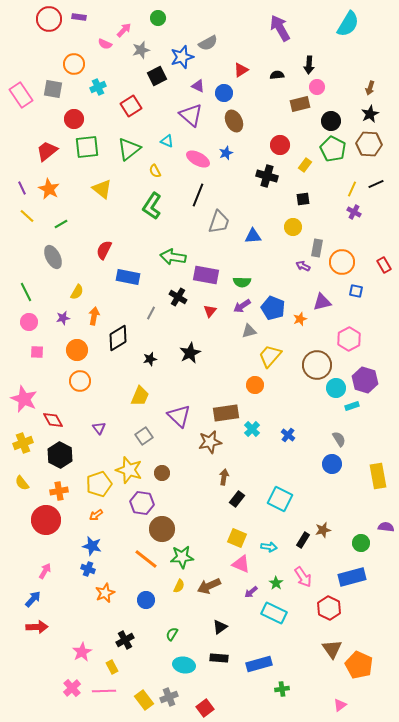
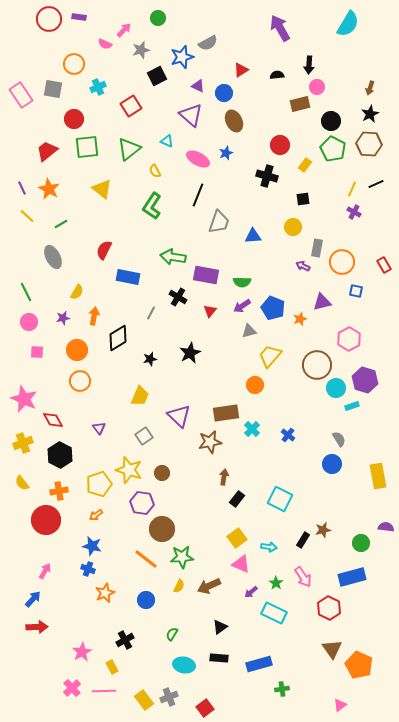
yellow square at (237, 538): rotated 30 degrees clockwise
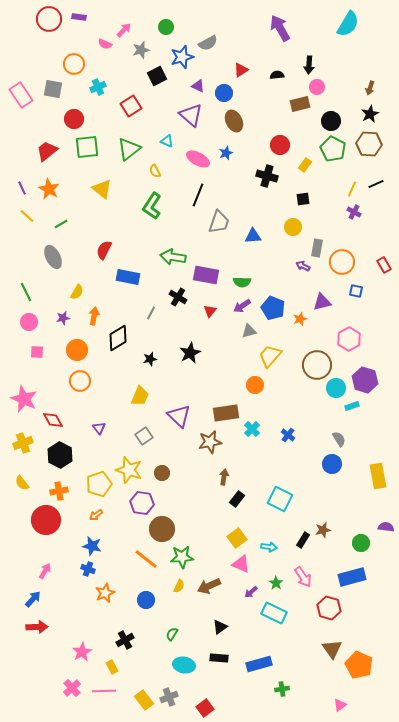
green circle at (158, 18): moved 8 px right, 9 px down
red hexagon at (329, 608): rotated 10 degrees counterclockwise
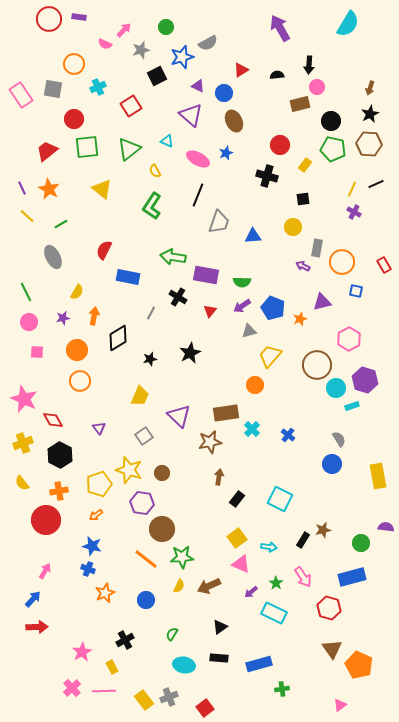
green pentagon at (333, 149): rotated 15 degrees counterclockwise
brown arrow at (224, 477): moved 5 px left
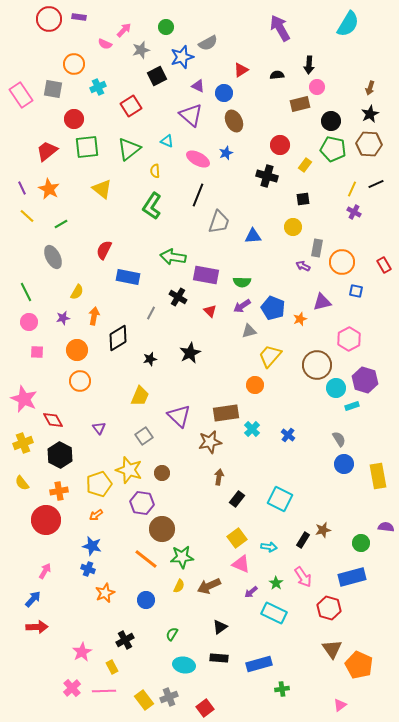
yellow semicircle at (155, 171): rotated 24 degrees clockwise
red triangle at (210, 311): rotated 24 degrees counterclockwise
blue circle at (332, 464): moved 12 px right
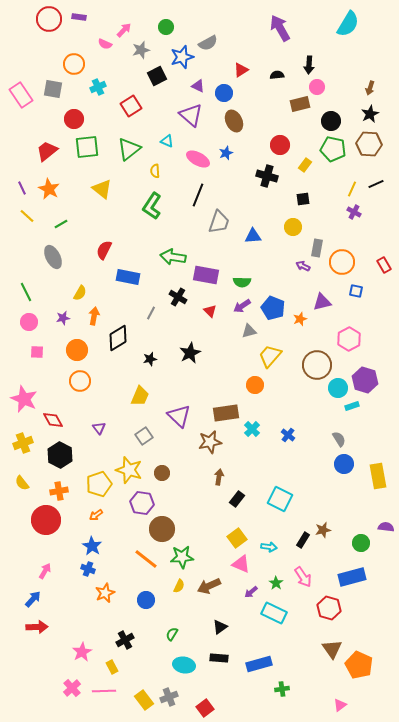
yellow semicircle at (77, 292): moved 3 px right, 1 px down
cyan circle at (336, 388): moved 2 px right
blue star at (92, 546): rotated 18 degrees clockwise
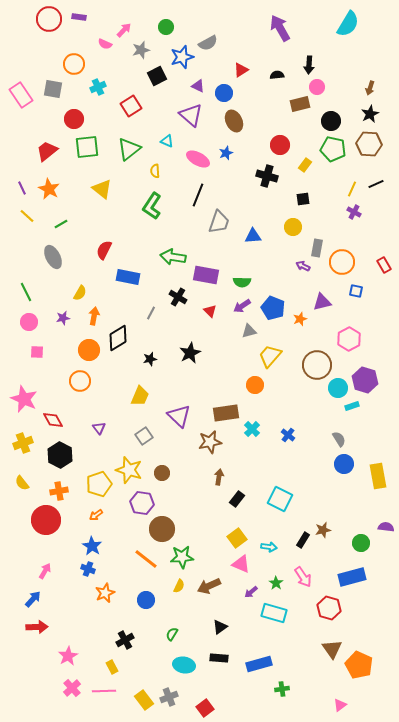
orange circle at (77, 350): moved 12 px right
cyan rectangle at (274, 613): rotated 10 degrees counterclockwise
pink star at (82, 652): moved 14 px left, 4 px down
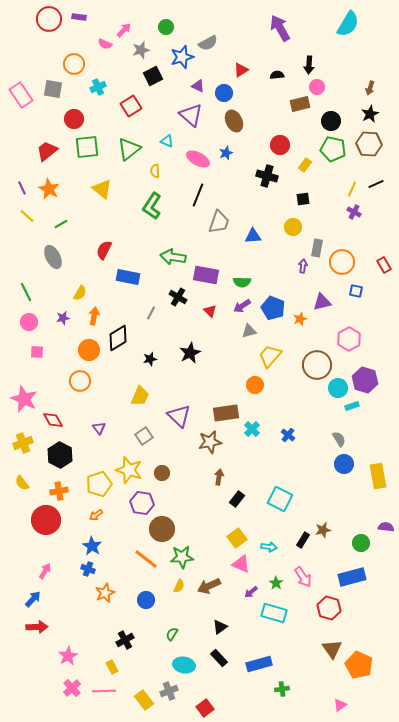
black square at (157, 76): moved 4 px left
purple arrow at (303, 266): rotated 72 degrees clockwise
black rectangle at (219, 658): rotated 42 degrees clockwise
gray cross at (169, 697): moved 6 px up
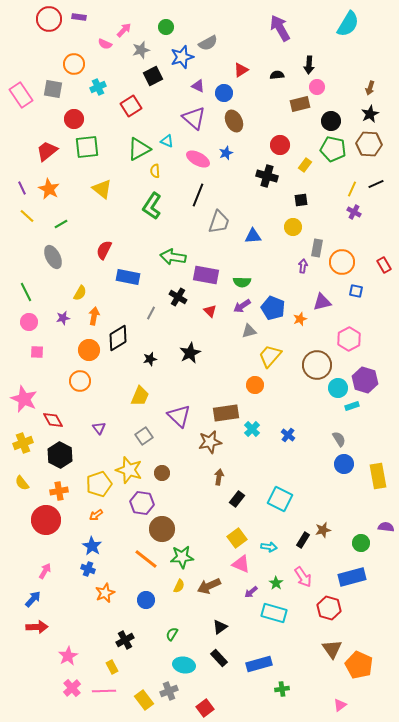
purple triangle at (191, 115): moved 3 px right, 3 px down
green triangle at (129, 149): moved 10 px right; rotated 10 degrees clockwise
black square at (303, 199): moved 2 px left, 1 px down
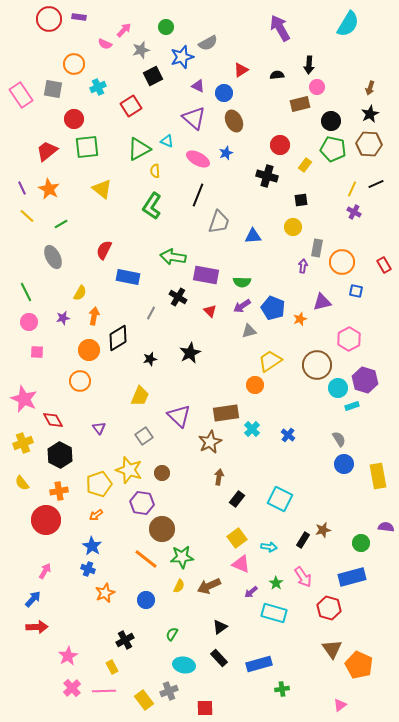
yellow trapezoid at (270, 356): moved 5 px down; rotated 15 degrees clockwise
brown star at (210, 442): rotated 15 degrees counterclockwise
red square at (205, 708): rotated 36 degrees clockwise
